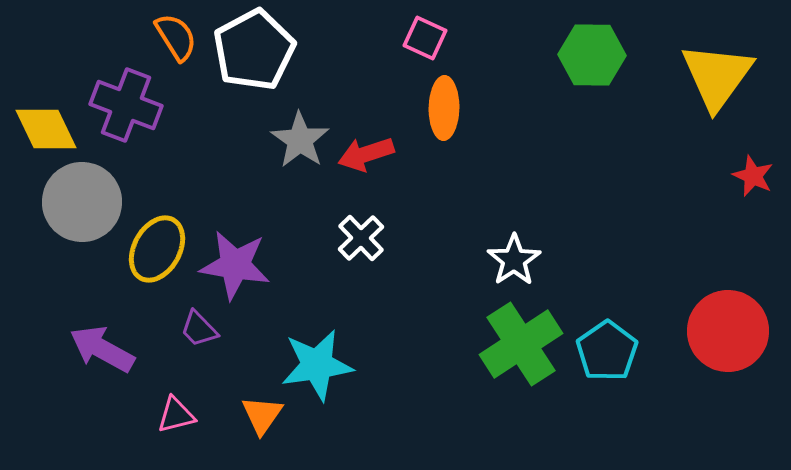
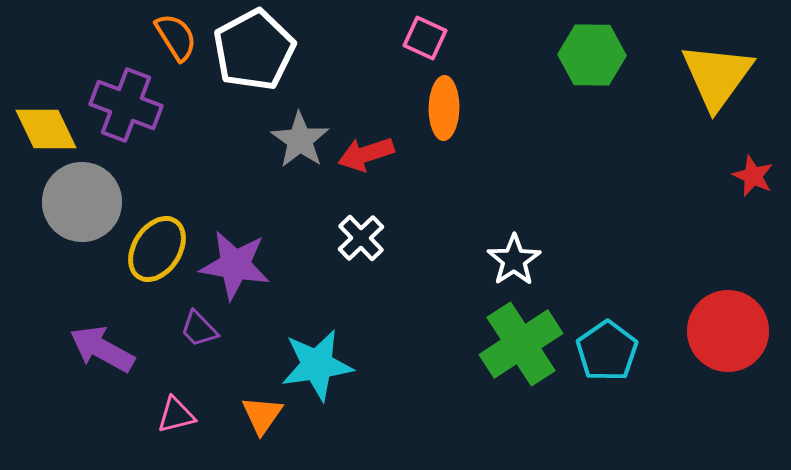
yellow ellipse: rotated 4 degrees clockwise
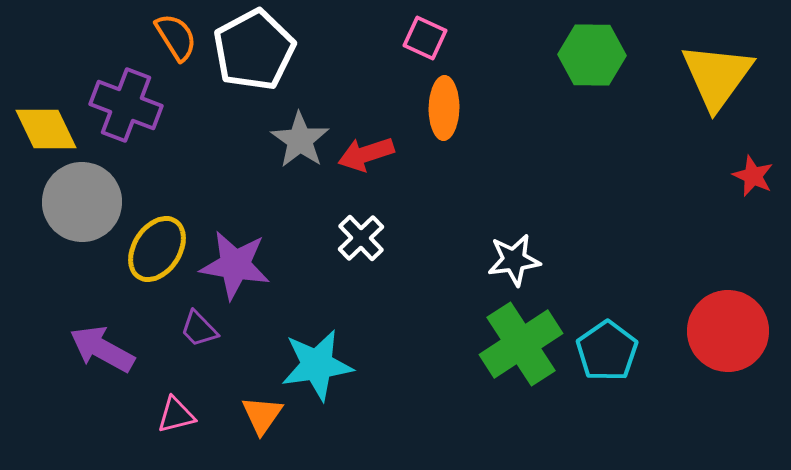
white star: rotated 26 degrees clockwise
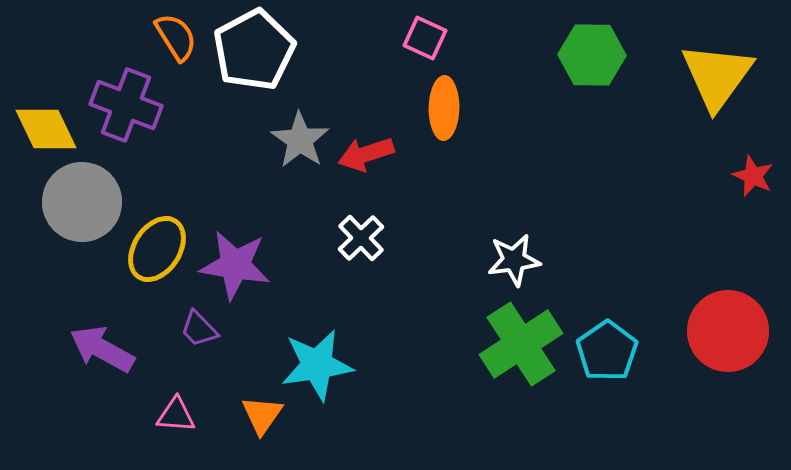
pink triangle: rotated 18 degrees clockwise
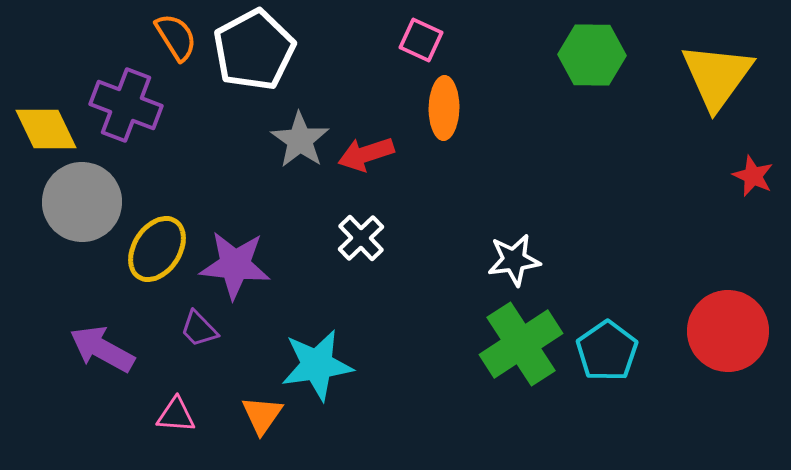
pink square: moved 4 px left, 2 px down
purple star: rotated 4 degrees counterclockwise
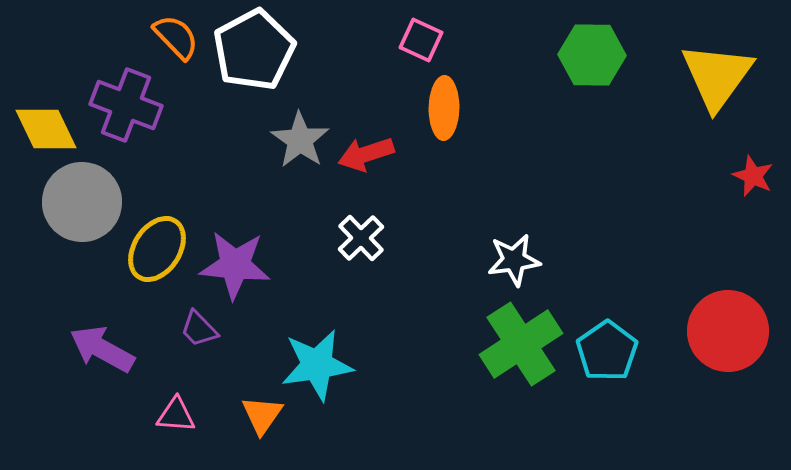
orange semicircle: rotated 12 degrees counterclockwise
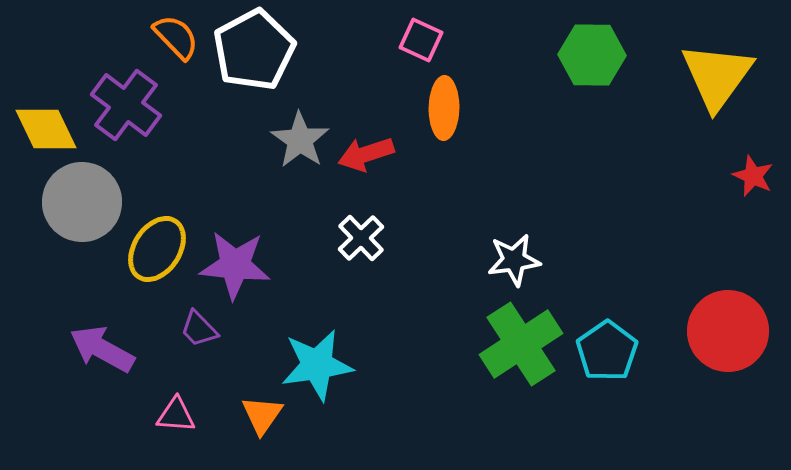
purple cross: rotated 16 degrees clockwise
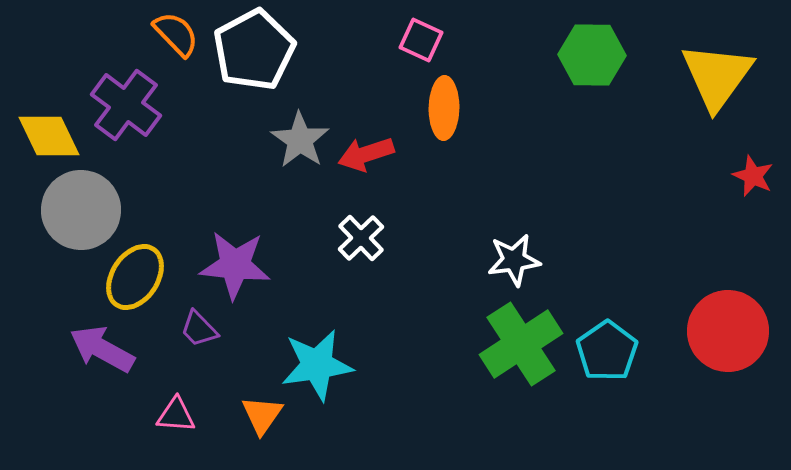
orange semicircle: moved 3 px up
yellow diamond: moved 3 px right, 7 px down
gray circle: moved 1 px left, 8 px down
yellow ellipse: moved 22 px left, 28 px down
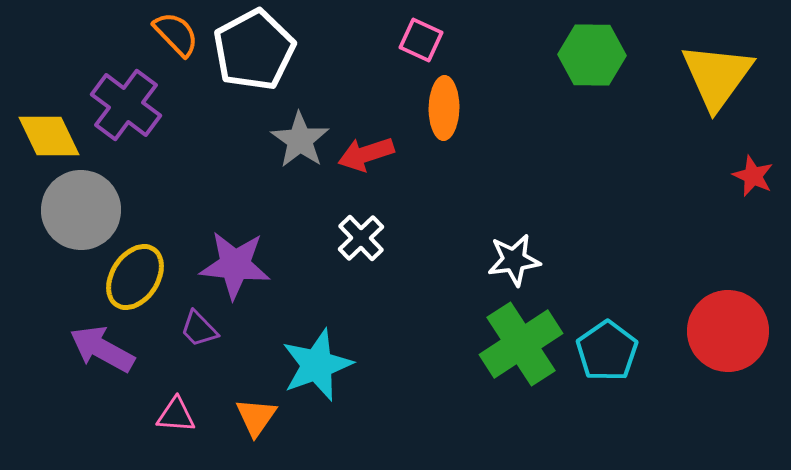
cyan star: rotated 12 degrees counterclockwise
orange triangle: moved 6 px left, 2 px down
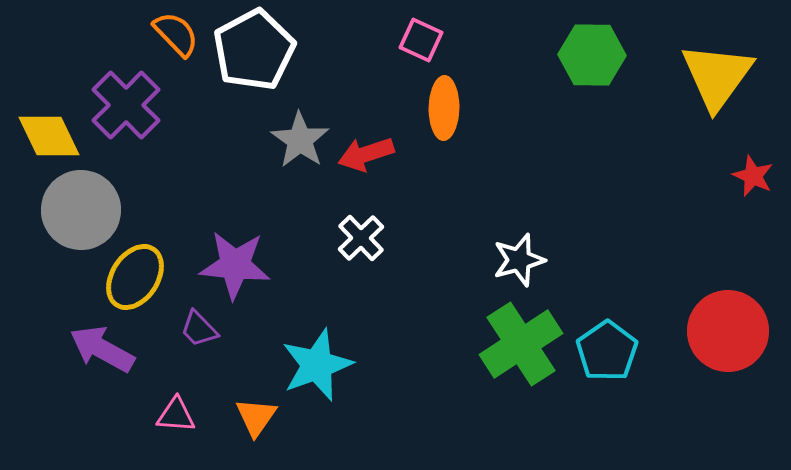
purple cross: rotated 8 degrees clockwise
white star: moved 5 px right; rotated 8 degrees counterclockwise
